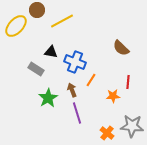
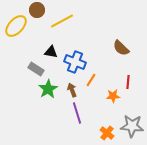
green star: moved 9 px up
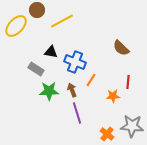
green star: moved 1 px right, 2 px down; rotated 30 degrees clockwise
orange cross: moved 1 px down
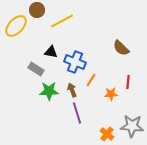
orange star: moved 2 px left, 2 px up
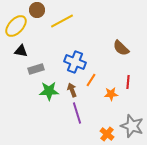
black triangle: moved 30 px left, 1 px up
gray rectangle: rotated 49 degrees counterclockwise
gray star: rotated 15 degrees clockwise
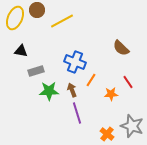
yellow ellipse: moved 1 px left, 8 px up; rotated 20 degrees counterclockwise
gray rectangle: moved 2 px down
red line: rotated 40 degrees counterclockwise
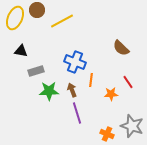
orange line: rotated 24 degrees counterclockwise
orange cross: rotated 16 degrees counterclockwise
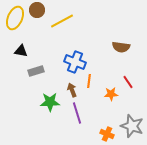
brown semicircle: moved 1 px up; rotated 36 degrees counterclockwise
orange line: moved 2 px left, 1 px down
green star: moved 1 px right, 11 px down
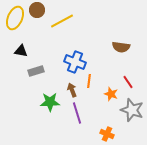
orange star: rotated 24 degrees clockwise
gray star: moved 16 px up
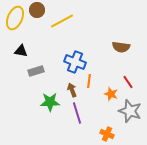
gray star: moved 2 px left, 1 px down
